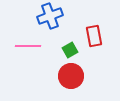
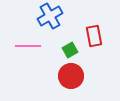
blue cross: rotated 10 degrees counterclockwise
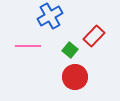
red rectangle: rotated 55 degrees clockwise
green square: rotated 21 degrees counterclockwise
red circle: moved 4 px right, 1 px down
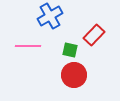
red rectangle: moved 1 px up
green square: rotated 28 degrees counterclockwise
red circle: moved 1 px left, 2 px up
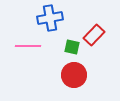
blue cross: moved 2 px down; rotated 20 degrees clockwise
green square: moved 2 px right, 3 px up
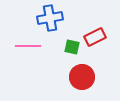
red rectangle: moved 1 px right, 2 px down; rotated 20 degrees clockwise
red circle: moved 8 px right, 2 px down
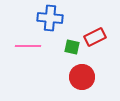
blue cross: rotated 15 degrees clockwise
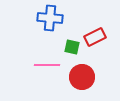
pink line: moved 19 px right, 19 px down
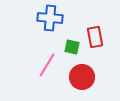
red rectangle: rotated 75 degrees counterclockwise
pink line: rotated 60 degrees counterclockwise
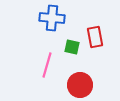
blue cross: moved 2 px right
pink line: rotated 15 degrees counterclockwise
red circle: moved 2 px left, 8 px down
